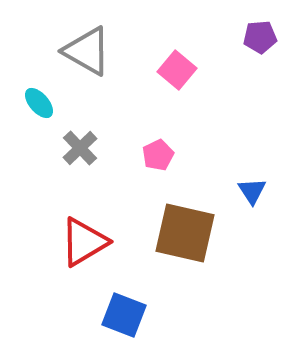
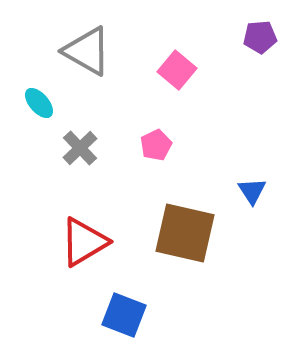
pink pentagon: moved 2 px left, 10 px up
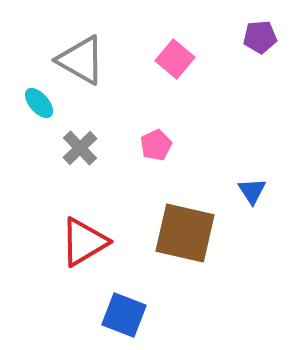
gray triangle: moved 6 px left, 9 px down
pink square: moved 2 px left, 11 px up
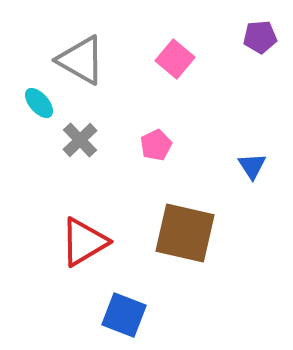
gray cross: moved 8 px up
blue triangle: moved 25 px up
